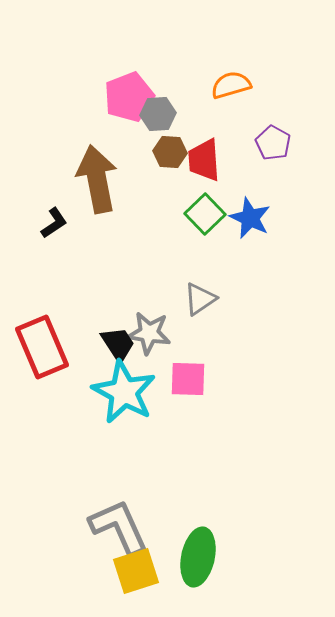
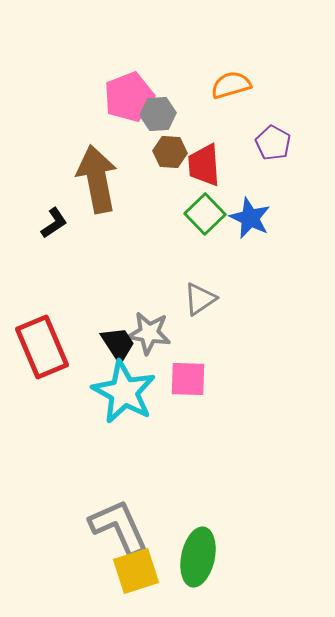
red trapezoid: moved 5 px down
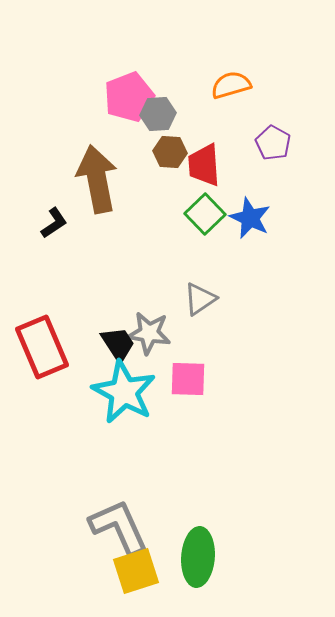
green ellipse: rotated 8 degrees counterclockwise
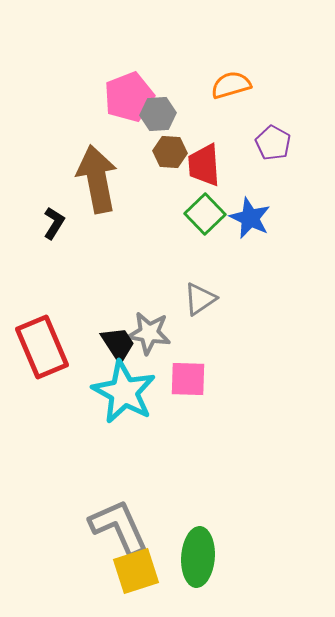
black L-shape: rotated 24 degrees counterclockwise
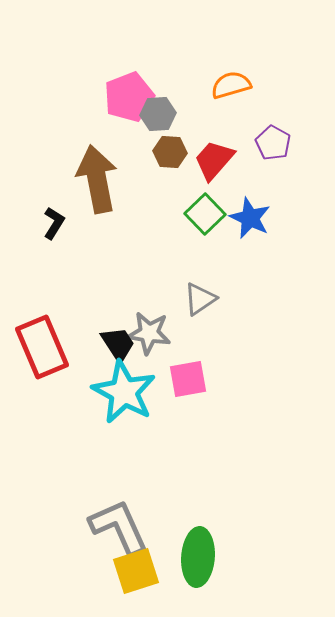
red trapezoid: moved 10 px right, 5 px up; rotated 45 degrees clockwise
pink square: rotated 12 degrees counterclockwise
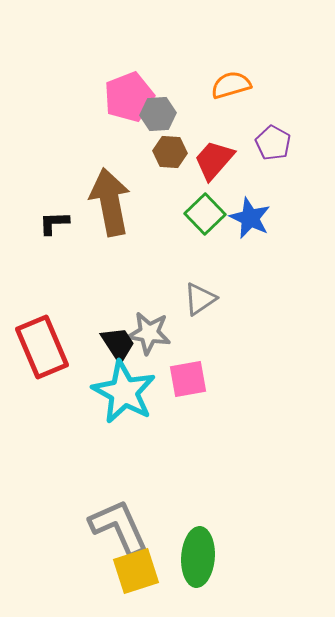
brown arrow: moved 13 px right, 23 px down
black L-shape: rotated 124 degrees counterclockwise
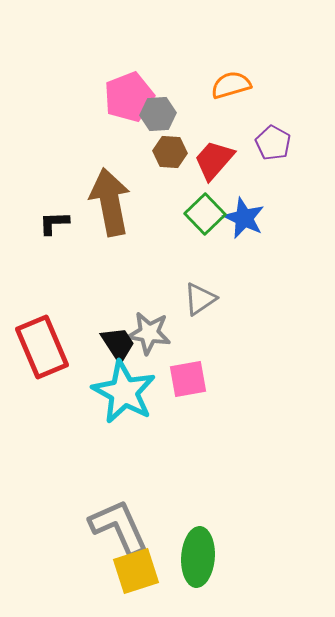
blue star: moved 6 px left
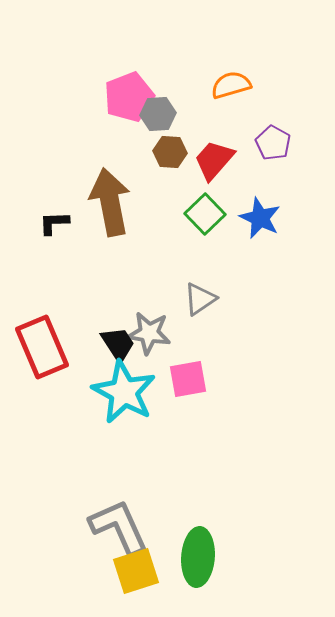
blue star: moved 16 px right
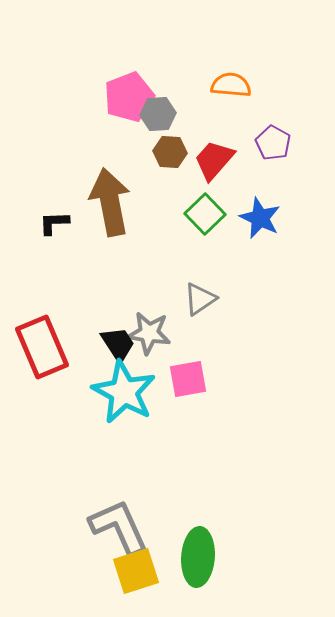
orange semicircle: rotated 21 degrees clockwise
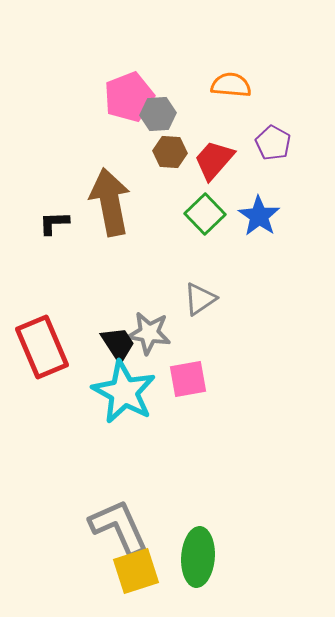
blue star: moved 1 px left, 2 px up; rotated 9 degrees clockwise
